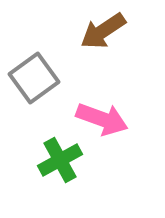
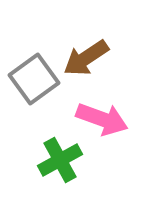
brown arrow: moved 17 px left, 27 px down
gray square: moved 1 px down
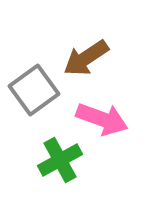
gray square: moved 11 px down
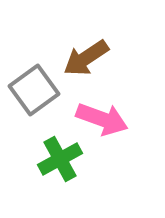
green cross: moved 1 px up
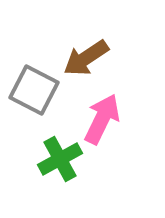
gray square: rotated 27 degrees counterclockwise
pink arrow: rotated 84 degrees counterclockwise
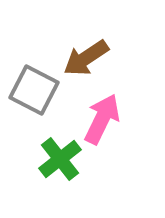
green cross: rotated 9 degrees counterclockwise
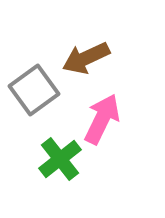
brown arrow: rotated 9 degrees clockwise
gray square: rotated 27 degrees clockwise
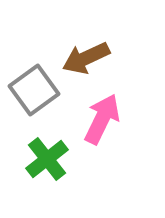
green cross: moved 13 px left
